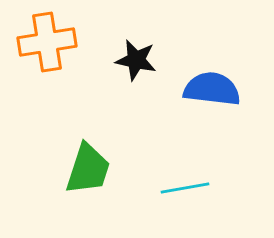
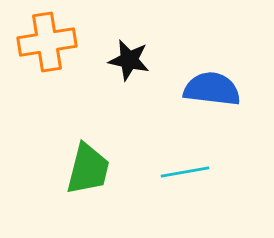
black star: moved 7 px left
green trapezoid: rotated 4 degrees counterclockwise
cyan line: moved 16 px up
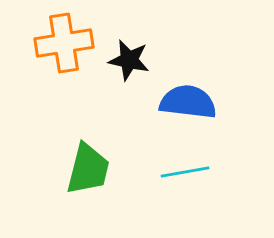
orange cross: moved 17 px right, 1 px down
blue semicircle: moved 24 px left, 13 px down
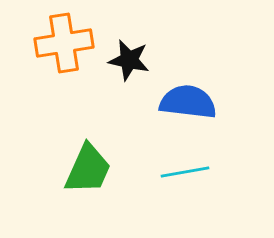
green trapezoid: rotated 10 degrees clockwise
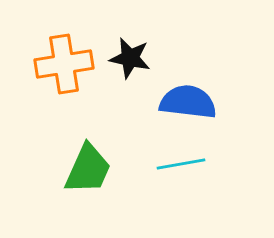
orange cross: moved 21 px down
black star: moved 1 px right, 2 px up
cyan line: moved 4 px left, 8 px up
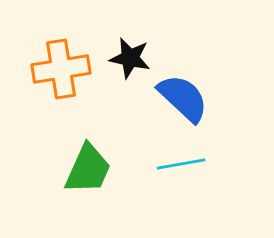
orange cross: moved 3 px left, 5 px down
blue semicircle: moved 5 px left, 4 px up; rotated 36 degrees clockwise
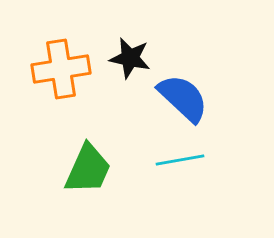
cyan line: moved 1 px left, 4 px up
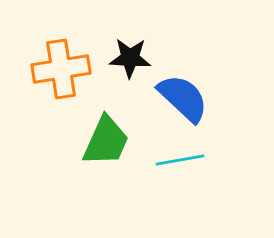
black star: rotated 9 degrees counterclockwise
green trapezoid: moved 18 px right, 28 px up
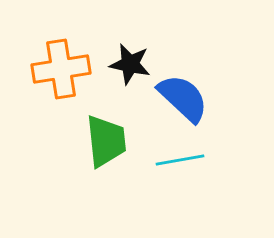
black star: moved 6 px down; rotated 9 degrees clockwise
green trapezoid: rotated 30 degrees counterclockwise
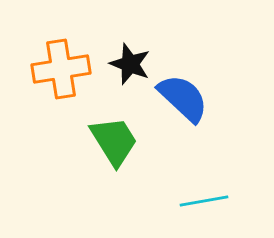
black star: rotated 9 degrees clockwise
green trapezoid: moved 8 px right; rotated 26 degrees counterclockwise
cyan line: moved 24 px right, 41 px down
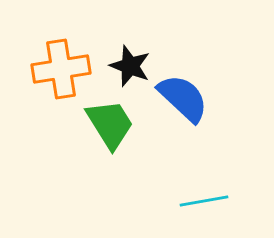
black star: moved 2 px down
green trapezoid: moved 4 px left, 17 px up
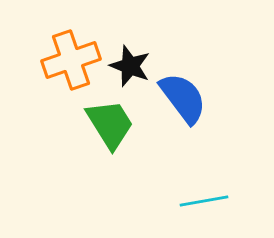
orange cross: moved 10 px right, 9 px up; rotated 10 degrees counterclockwise
blue semicircle: rotated 10 degrees clockwise
